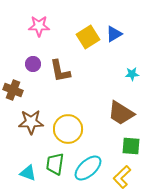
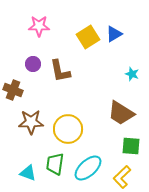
cyan star: rotated 24 degrees clockwise
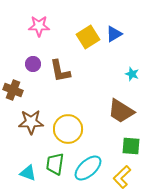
brown trapezoid: moved 2 px up
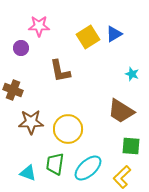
purple circle: moved 12 px left, 16 px up
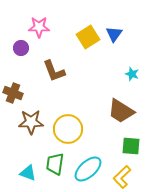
pink star: moved 1 px down
blue triangle: rotated 24 degrees counterclockwise
brown L-shape: moved 6 px left; rotated 10 degrees counterclockwise
brown cross: moved 3 px down
cyan ellipse: moved 1 px down
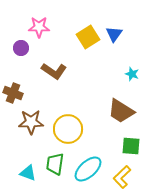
brown L-shape: rotated 35 degrees counterclockwise
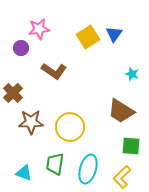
pink star: moved 2 px down; rotated 10 degrees counterclockwise
brown cross: rotated 24 degrees clockwise
yellow circle: moved 2 px right, 2 px up
cyan ellipse: rotated 32 degrees counterclockwise
cyan triangle: moved 4 px left
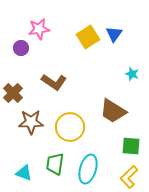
brown L-shape: moved 11 px down
brown trapezoid: moved 8 px left
yellow L-shape: moved 7 px right
